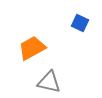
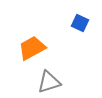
gray triangle: rotated 30 degrees counterclockwise
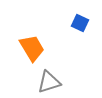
orange trapezoid: rotated 88 degrees clockwise
